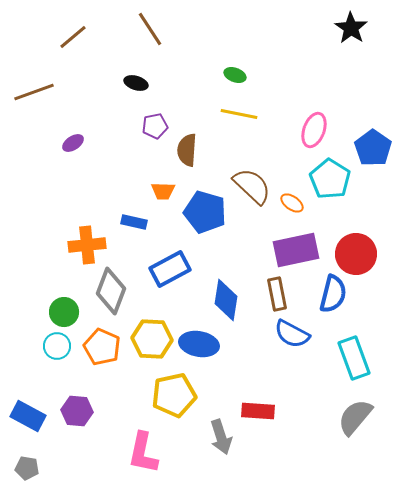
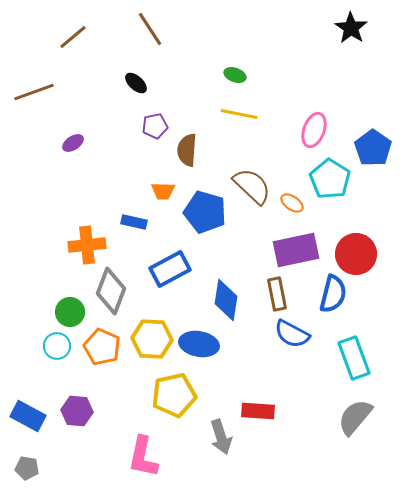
black ellipse at (136, 83): rotated 25 degrees clockwise
green circle at (64, 312): moved 6 px right
pink L-shape at (143, 453): moved 4 px down
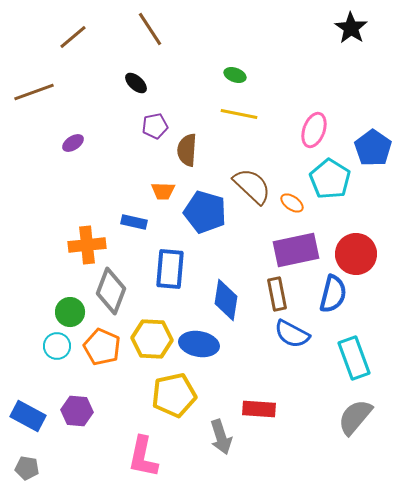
blue rectangle at (170, 269): rotated 57 degrees counterclockwise
red rectangle at (258, 411): moved 1 px right, 2 px up
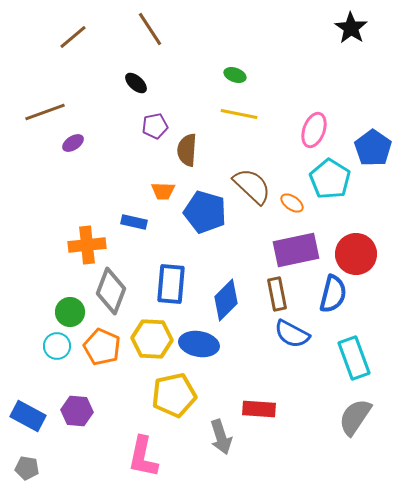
brown line at (34, 92): moved 11 px right, 20 px down
blue rectangle at (170, 269): moved 1 px right, 15 px down
blue diamond at (226, 300): rotated 36 degrees clockwise
gray semicircle at (355, 417): rotated 6 degrees counterclockwise
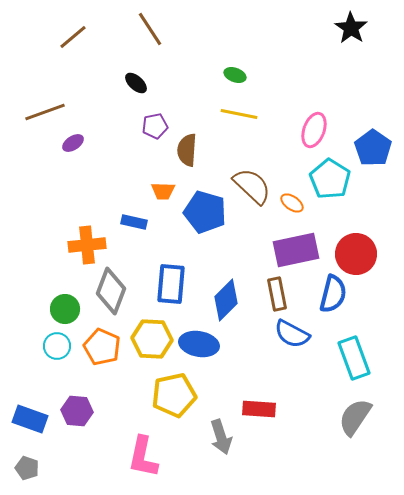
green circle at (70, 312): moved 5 px left, 3 px up
blue rectangle at (28, 416): moved 2 px right, 3 px down; rotated 8 degrees counterclockwise
gray pentagon at (27, 468): rotated 10 degrees clockwise
